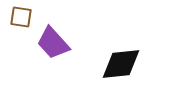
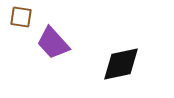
black diamond: rotated 6 degrees counterclockwise
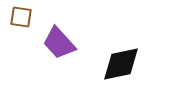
purple trapezoid: moved 6 px right
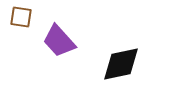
purple trapezoid: moved 2 px up
